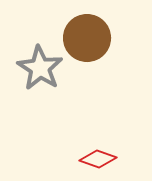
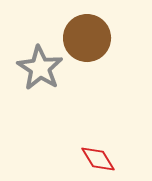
red diamond: rotated 39 degrees clockwise
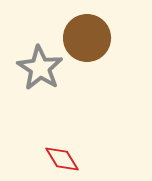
red diamond: moved 36 px left
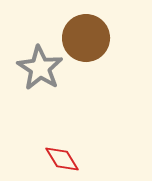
brown circle: moved 1 px left
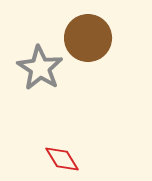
brown circle: moved 2 px right
